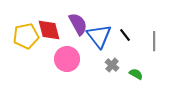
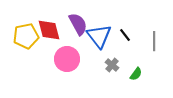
green semicircle: rotated 96 degrees clockwise
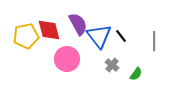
black line: moved 4 px left, 1 px down
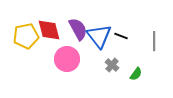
purple semicircle: moved 5 px down
black line: rotated 32 degrees counterclockwise
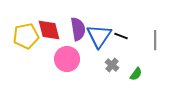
purple semicircle: rotated 20 degrees clockwise
blue triangle: rotated 12 degrees clockwise
gray line: moved 1 px right, 1 px up
